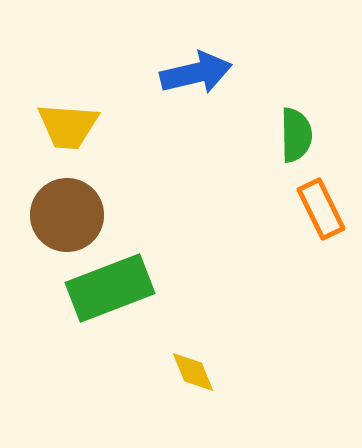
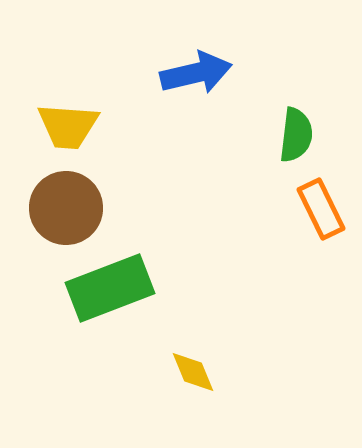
green semicircle: rotated 8 degrees clockwise
brown circle: moved 1 px left, 7 px up
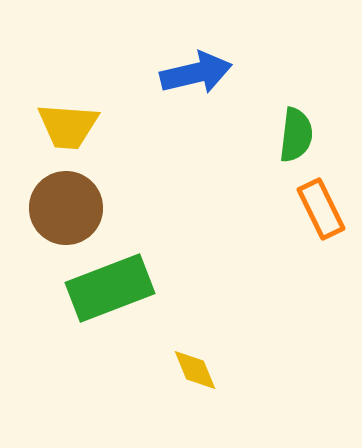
yellow diamond: moved 2 px right, 2 px up
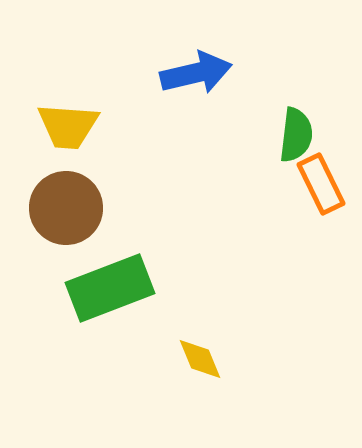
orange rectangle: moved 25 px up
yellow diamond: moved 5 px right, 11 px up
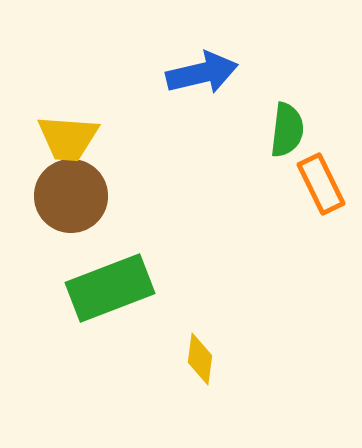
blue arrow: moved 6 px right
yellow trapezoid: moved 12 px down
green semicircle: moved 9 px left, 5 px up
brown circle: moved 5 px right, 12 px up
yellow diamond: rotated 30 degrees clockwise
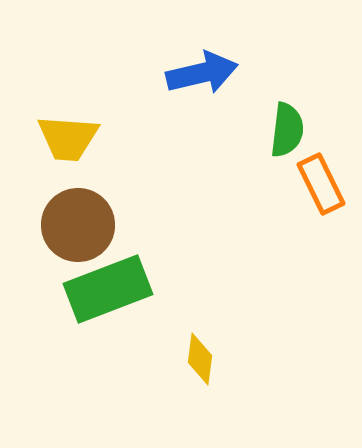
brown circle: moved 7 px right, 29 px down
green rectangle: moved 2 px left, 1 px down
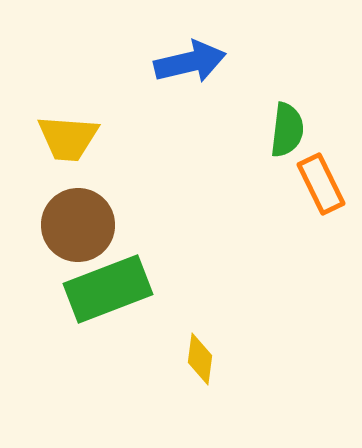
blue arrow: moved 12 px left, 11 px up
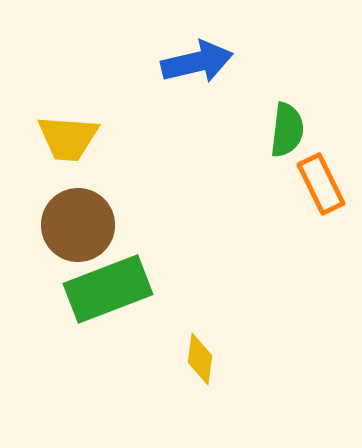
blue arrow: moved 7 px right
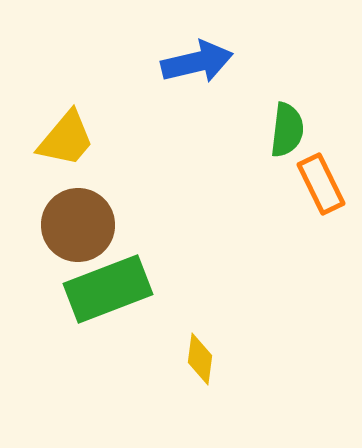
yellow trapezoid: moved 2 px left, 1 px down; rotated 54 degrees counterclockwise
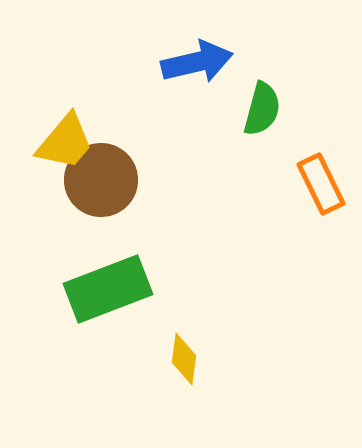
green semicircle: moved 25 px left, 21 px up; rotated 8 degrees clockwise
yellow trapezoid: moved 1 px left, 3 px down
brown circle: moved 23 px right, 45 px up
yellow diamond: moved 16 px left
